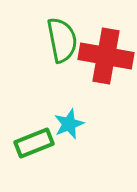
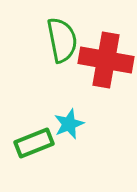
red cross: moved 4 px down
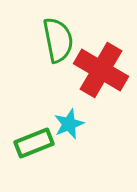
green semicircle: moved 4 px left
red cross: moved 5 px left, 10 px down; rotated 20 degrees clockwise
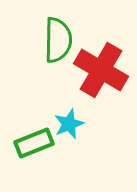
green semicircle: rotated 12 degrees clockwise
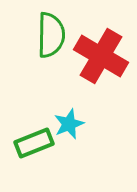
green semicircle: moved 7 px left, 5 px up
red cross: moved 14 px up
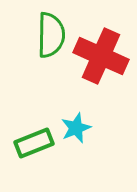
red cross: rotated 6 degrees counterclockwise
cyan star: moved 7 px right, 4 px down
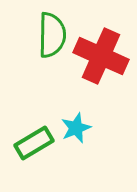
green semicircle: moved 1 px right
green rectangle: rotated 9 degrees counterclockwise
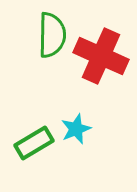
cyan star: moved 1 px down
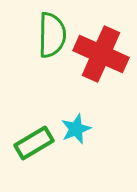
red cross: moved 2 px up
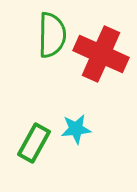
cyan star: rotated 16 degrees clockwise
green rectangle: rotated 30 degrees counterclockwise
